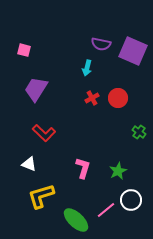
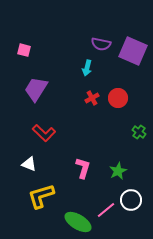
green ellipse: moved 2 px right, 2 px down; rotated 12 degrees counterclockwise
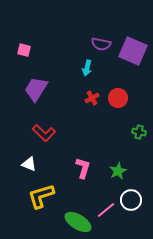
green cross: rotated 24 degrees counterclockwise
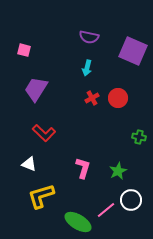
purple semicircle: moved 12 px left, 7 px up
green cross: moved 5 px down
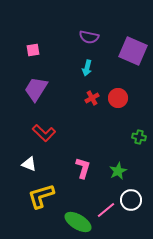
pink square: moved 9 px right; rotated 24 degrees counterclockwise
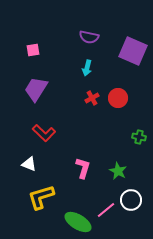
green star: rotated 18 degrees counterclockwise
yellow L-shape: moved 1 px down
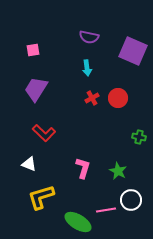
cyan arrow: rotated 21 degrees counterclockwise
pink line: rotated 30 degrees clockwise
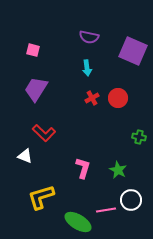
pink square: rotated 24 degrees clockwise
white triangle: moved 4 px left, 8 px up
green star: moved 1 px up
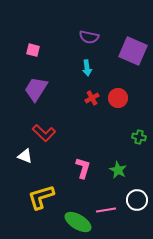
white circle: moved 6 px right
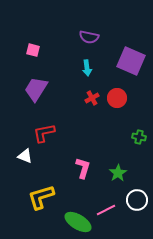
purple square: moved 2 px left, 10 px down
red circle: moved 1 px left
red L-shape: rotated 125 degrees clockwise
green star: moved 3 px down; rotated 12 degrees clockwise
pink line: rotated 18 degrees counterclockwise
